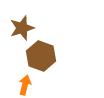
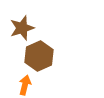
brown hexagon: moved 2 px left; rotated 16 degrees clockwise
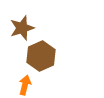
brown hexagon: moved 2 px right
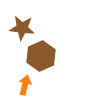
brown star: rotated 25 degrees clockwise
